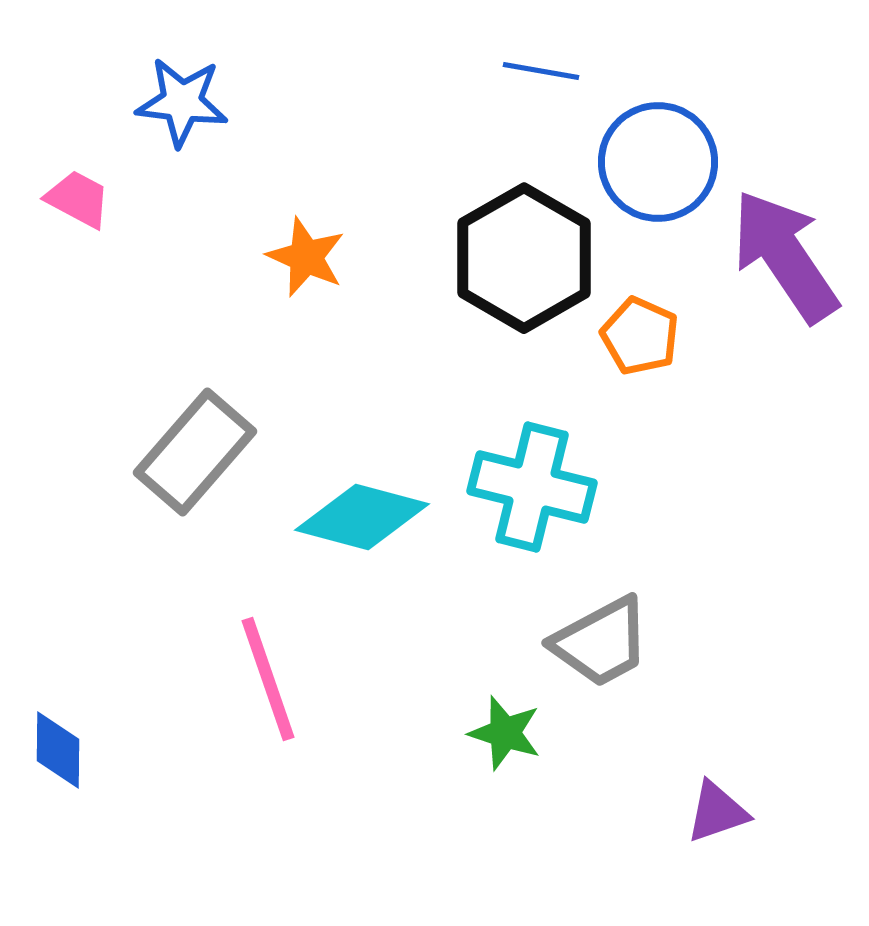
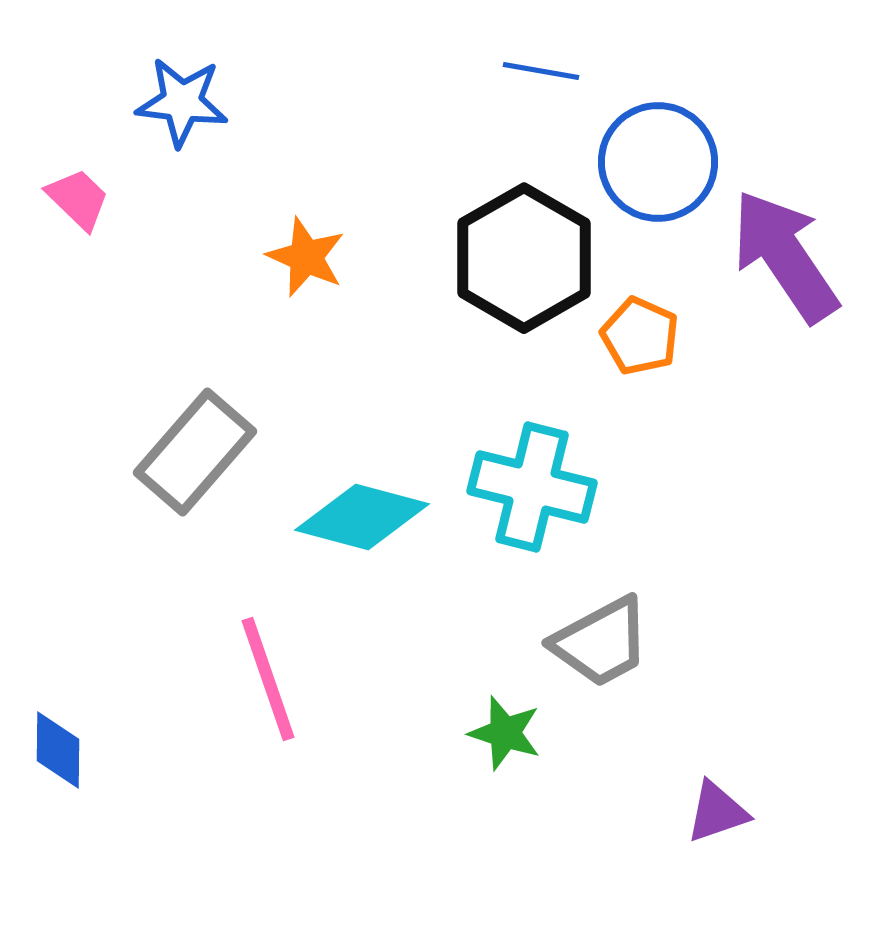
pink trapezoid: rotated 16 degrees clockwise
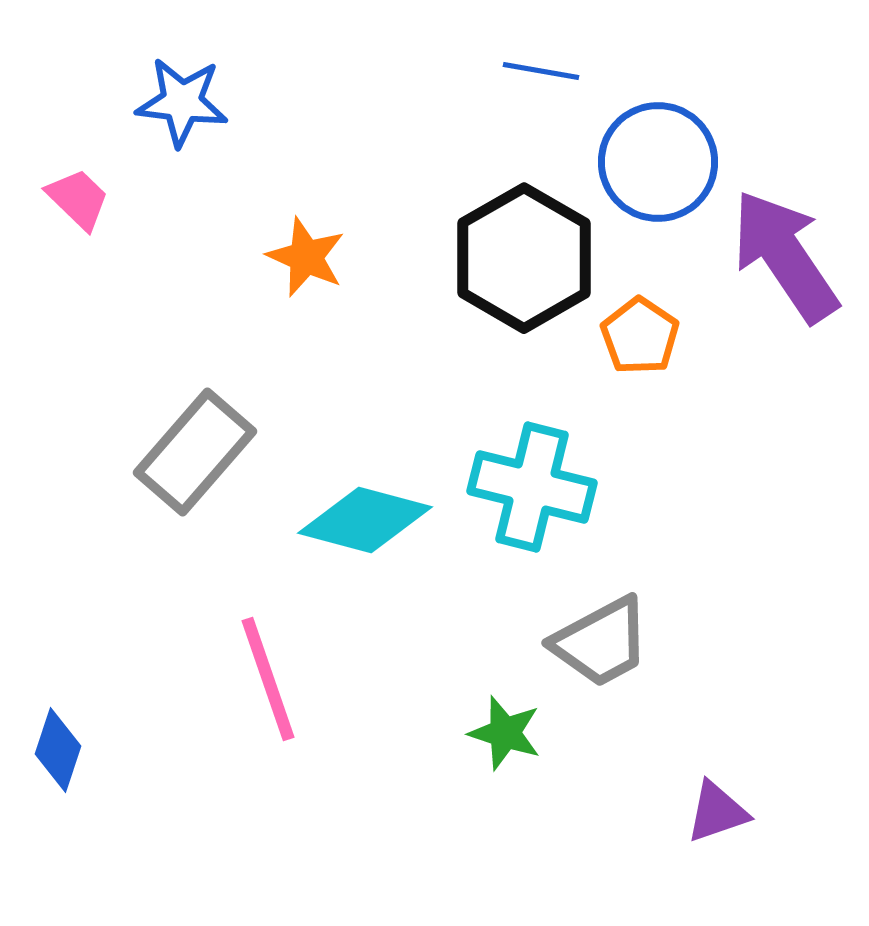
orange pentagon: rotated 10 degrees clockwise
cyan diamond: moved 3 px right, 3 px down
blue diamond: rotated 18 degrees clockwise
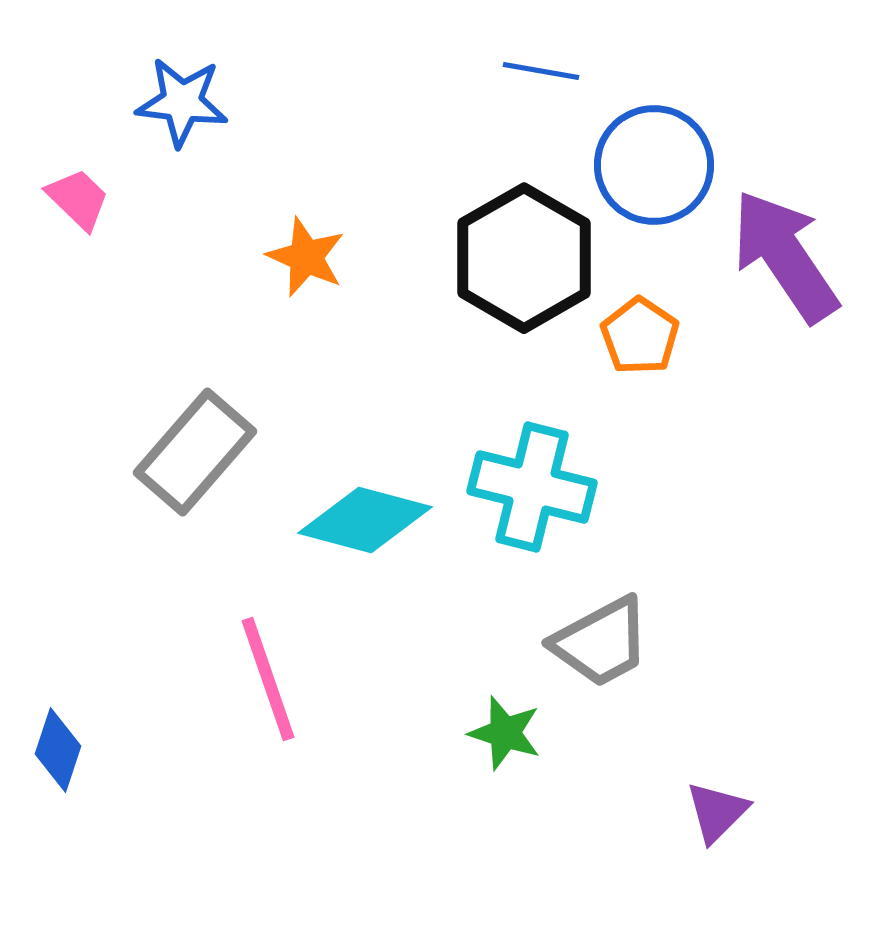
blue circle: moved 4 px left, 3 px down
purple triangle: rotated 26 degrees counterclockwise
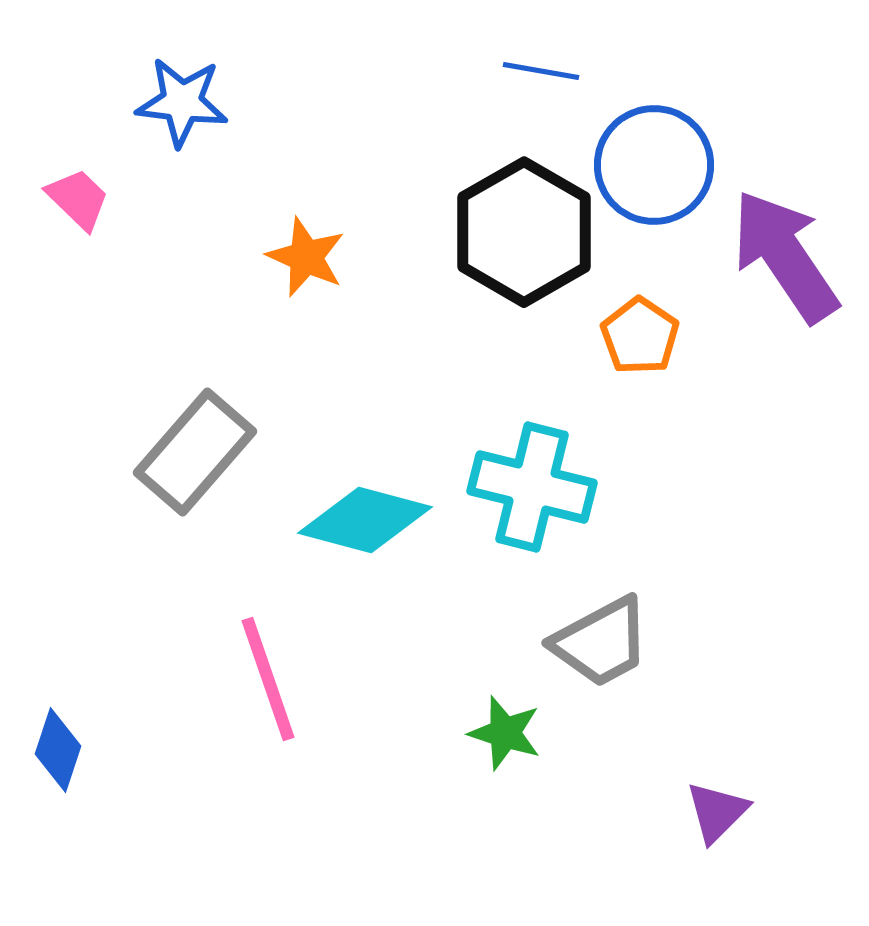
black hexagon: moved 26 px up
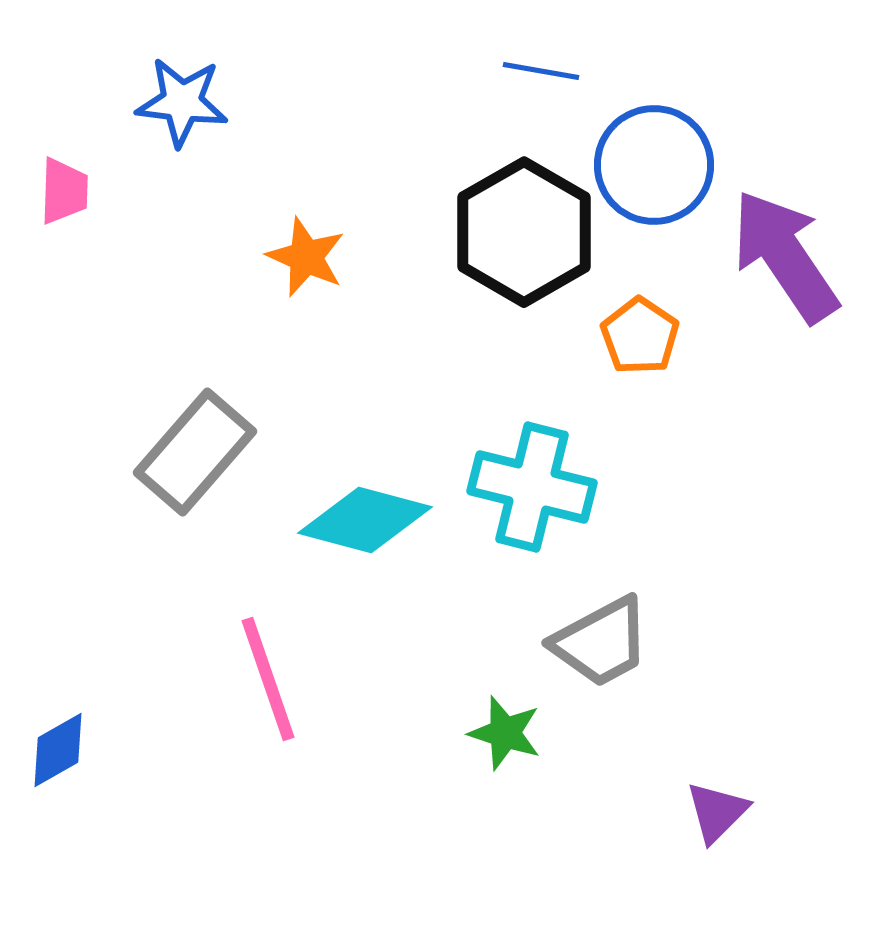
pink trapezoid: moved 14 px left, 8 px up; rotated 48 degrees clockwise
blue diamond: rotated 42 degrees clockwise
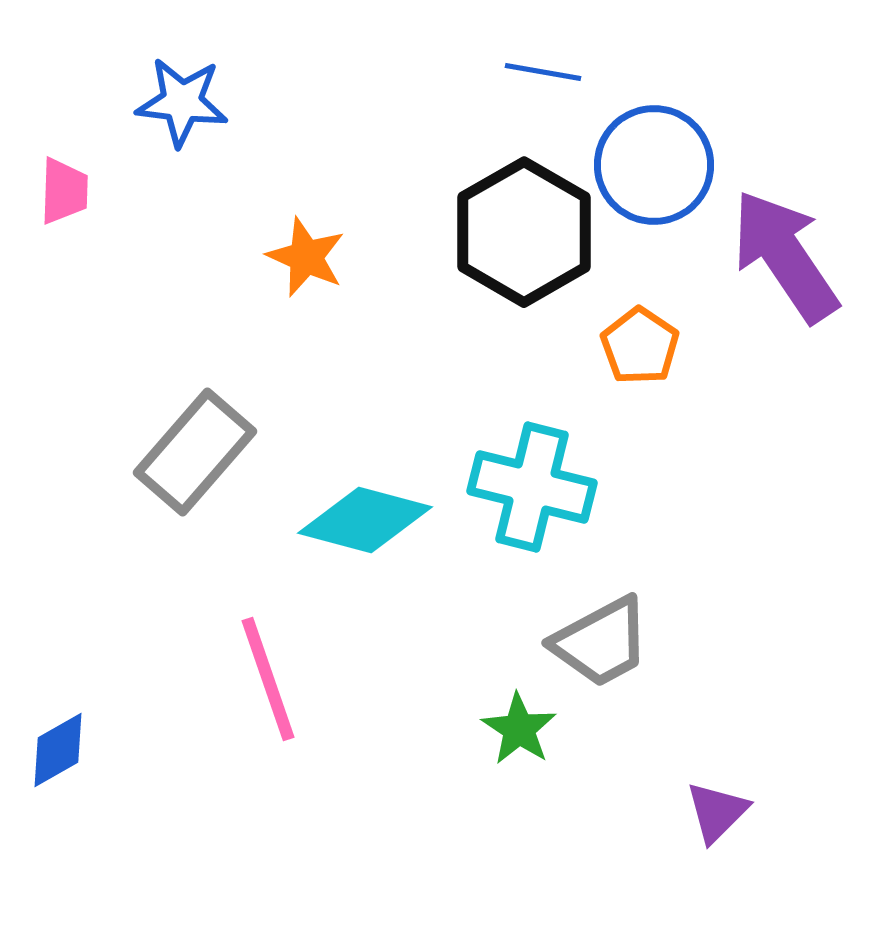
blue line: moved 2 px right, 1 px down
orange pentagon: moved 10 px down
green star: moved 14 px right, 4 px up; rotated 16 degrees clockwise
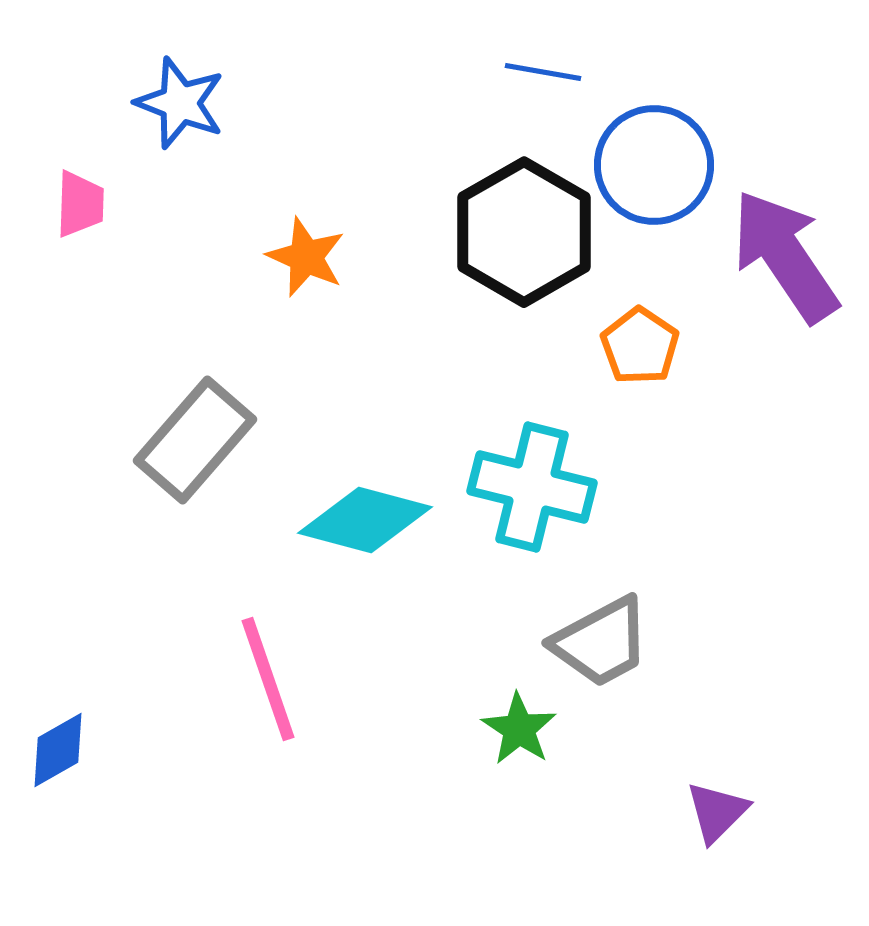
blue star: moved 2 px left, 1 px down; rotated 14 degrees clockwise
pink trapezoid: moved 16 px right, 13 px down
gray rectangle: moved 12 px up
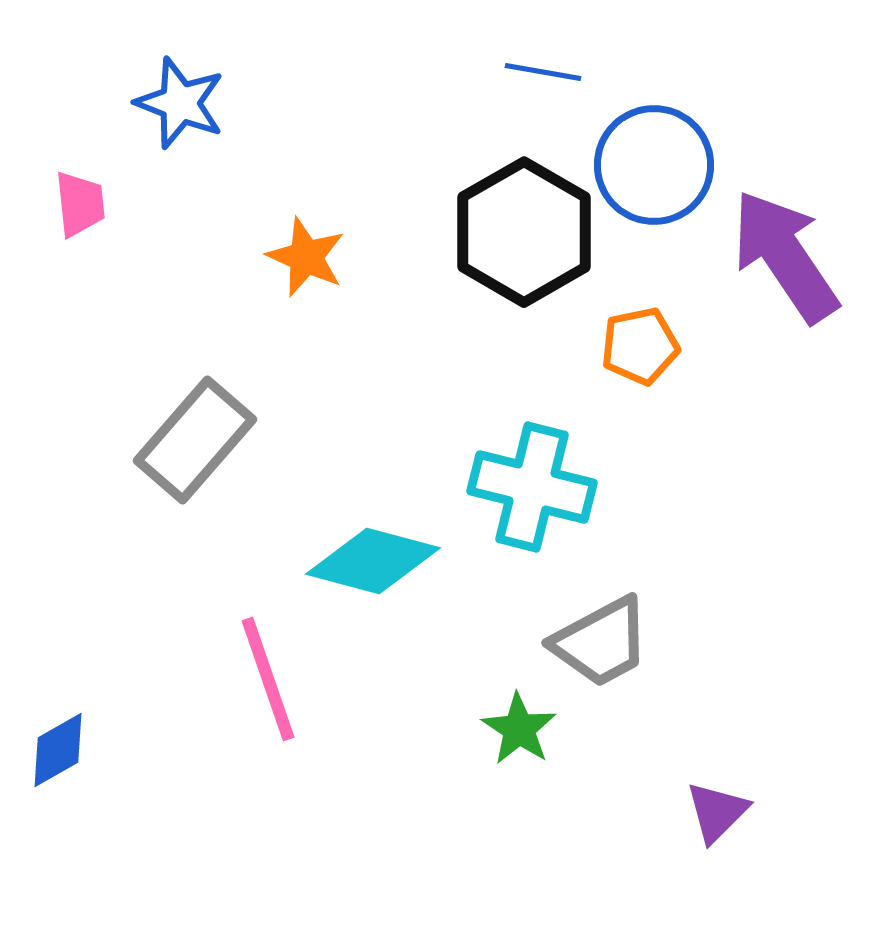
pink trapezoid: rotated 8 degrees counterclockwise
orange pentagon: rotated 26 degrees clockwise
cyan diamond: moved 8 px right, 41 px down
